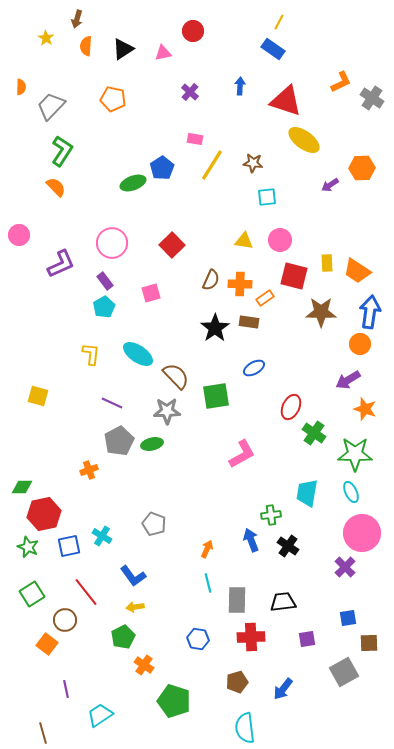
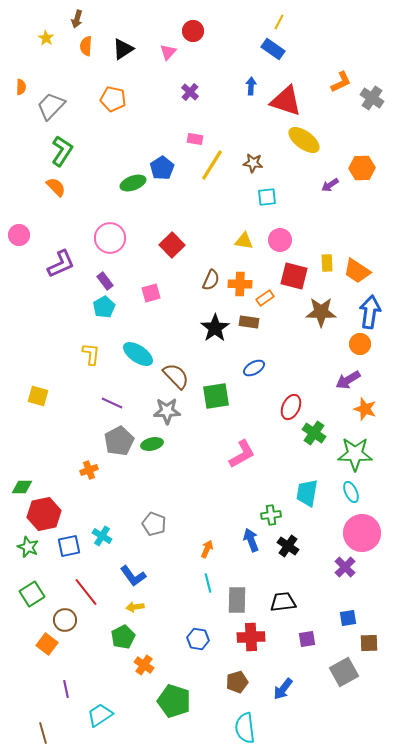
pink triangle at (163, 53): moved 5 px right, 1 px up; rotated 36 degrees counterclockwise
blue arrow at (240, 86): moved 11 px right
pink circle at (112, 243): moved 2 px left, 5 px up
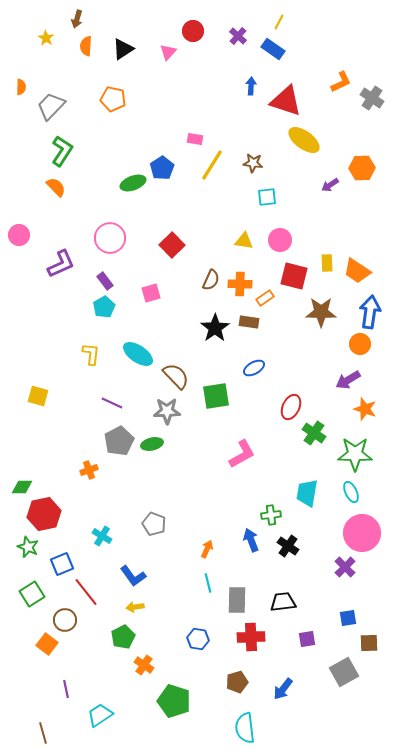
purple cross at (190, 92): moved 48 px right, 56 px up
blue square at (69, 546): moved 7 px left, 18 px down; rotated 10 degrees counterclockwise
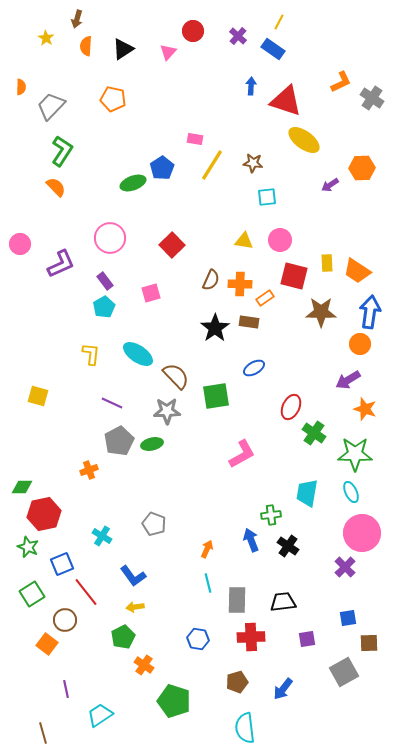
pink circle at (19, 235): moved 1 px right, 9 px down
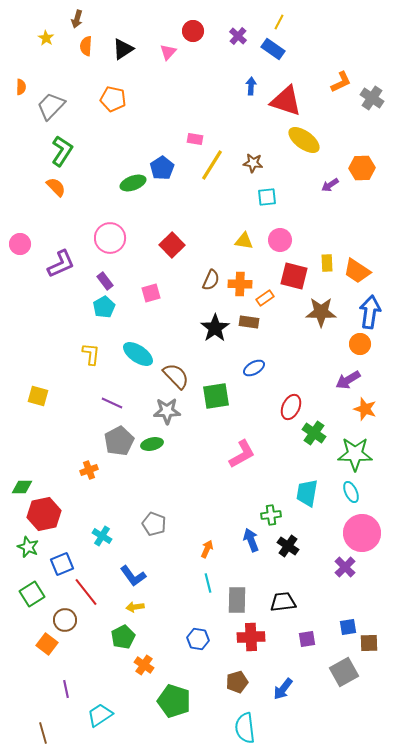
blue square at (348, 618): moved 9 px down
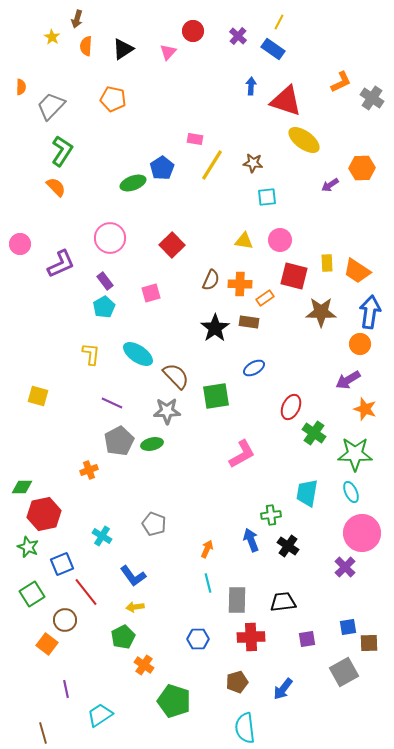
yellow star at (46, 38): moved 6 px right, 1 px up
blue hexagon at (198, 639): rotated 10 degrees counterclockwise
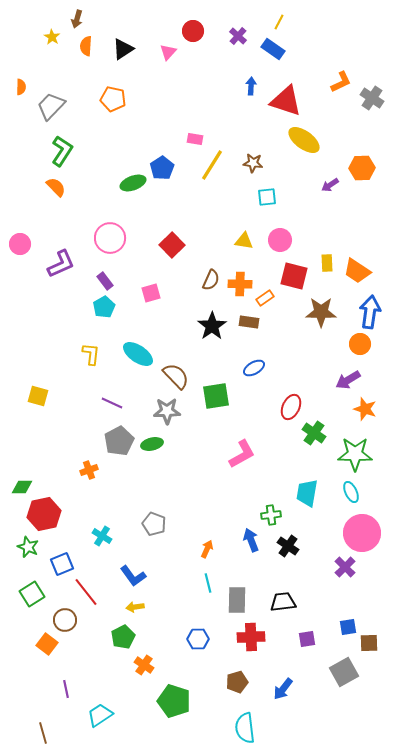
black star at (215, 328): moved 3 px left, 2 px up
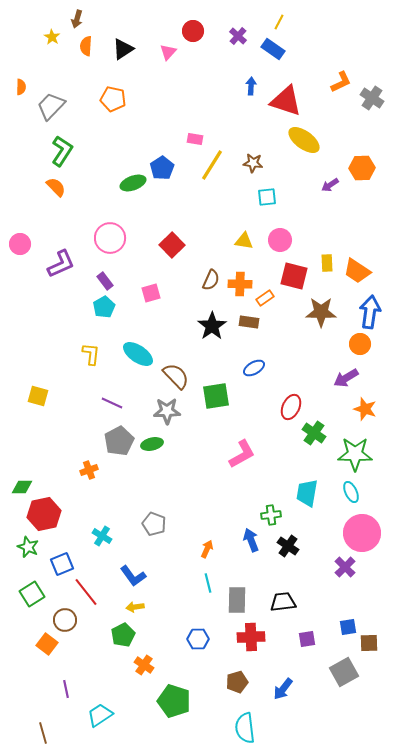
purple arrow at (348, 380): moved 2 px left, 2 px up
green pentagon at (123, 637): moved 2 px up
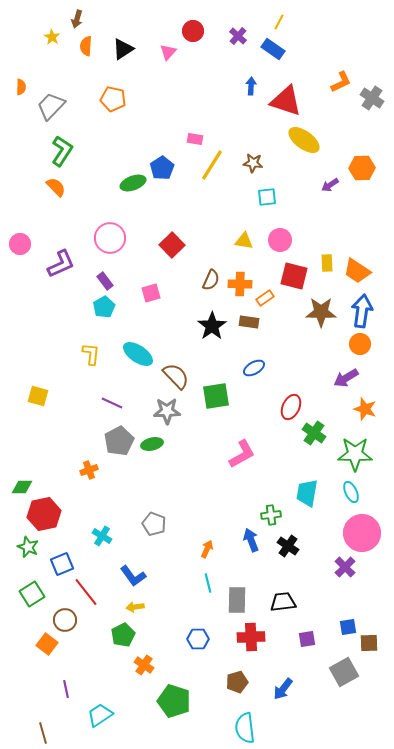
blue arrow at (370, 312): moved 8 px left, 1 px up
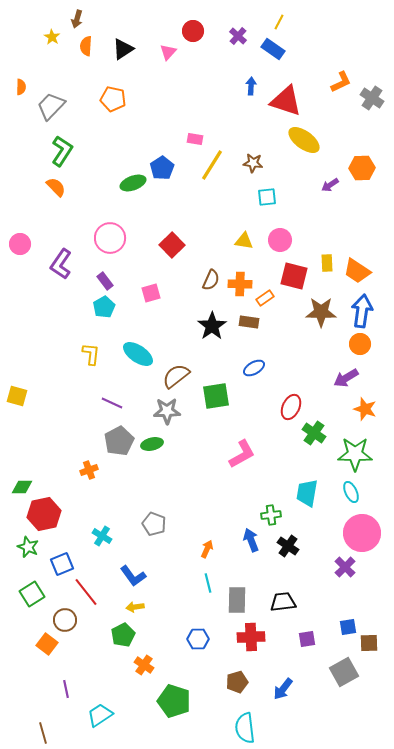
purple L-shape at (61, 264): rotated 148 degrees clockwise
brown semicircle at (176, 376): rotated 84 degrees counterclockwise
yellow square at (38, 396): moved 21 px left
